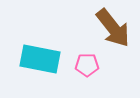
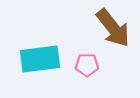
cyan rectangle: rotated 18 degrees counterclockwise
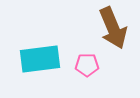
brown arrow: rotated 15 degrees clockwise
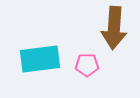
brown arrow: moved 1 px right; rotated 27 degrees clockwise
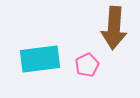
pink pentagon: rotated 25 degrees counterclockwise
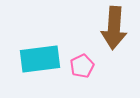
pink pentagon: moved 5 px left, 1 px down
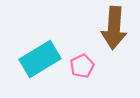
cyan rectangle: rotated 24 degrees counterclockwise
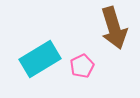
brown arrow: rotated 21 degrees counterclockwise
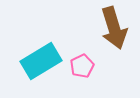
cyan rectangle: moved 1 px right, 2 px down
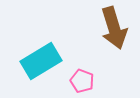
pink pentagon: moved 15 px down; rotated 25 degrees counterclockwise
